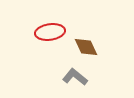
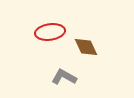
gray L-shape: moved 11 px left; rotated 10 degrees counterclockwise
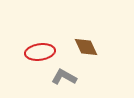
red ellipse: moved 10 px left, 20 px down
